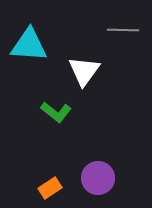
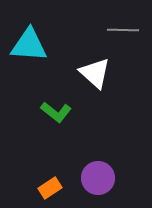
white triangle: moved 11 px right, 2 px down; rotated 24 degrees counterclockwise
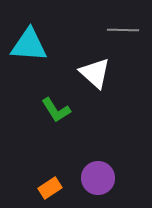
green L-shape: moved 2 px up; rotated 20 degrees clockwise
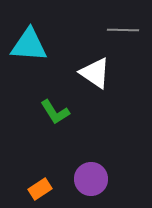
white triangle: rotated 8 degrees counterclockwise
green L-shape: moved 1 px left, 2 px down
purple circle: moved 7 px left, 1 px down
orange rectangle: moved 10 px left, 1 px down
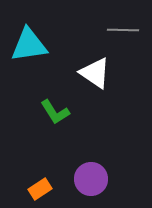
cyan triangle: rotated 12 degrees counterclockwise
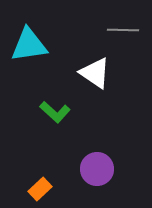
green L-shape: rotated 16 degrees counterclockwise
purple circle: moved 6 px right, 10 px up
orange rectangle: rotated 10 degrees counterclockwise
